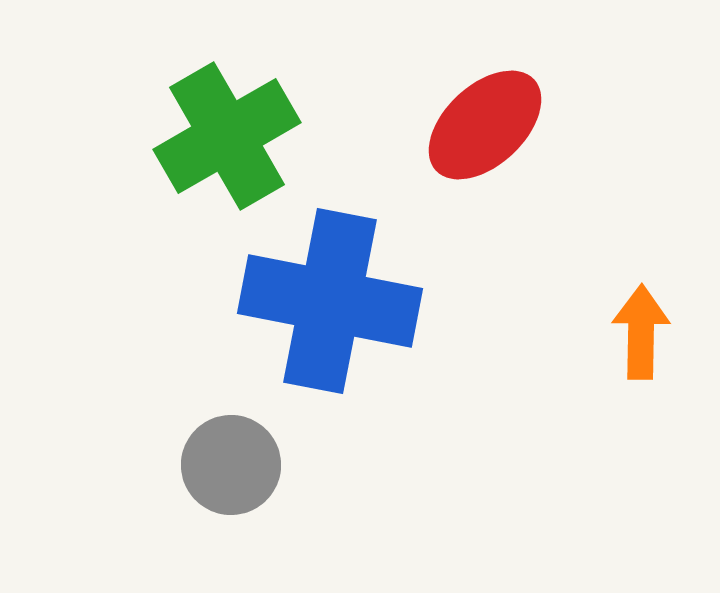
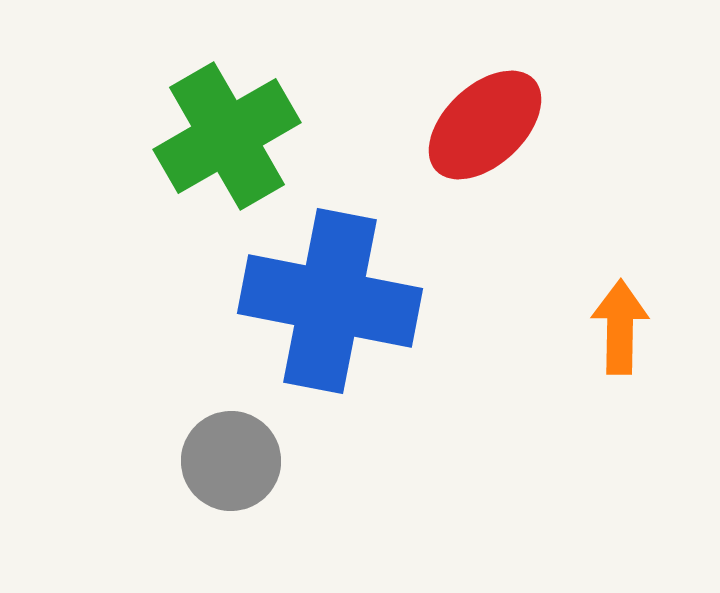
orange arrow: moved 21 px left, 5 px up
gray circle: moved 4 px up
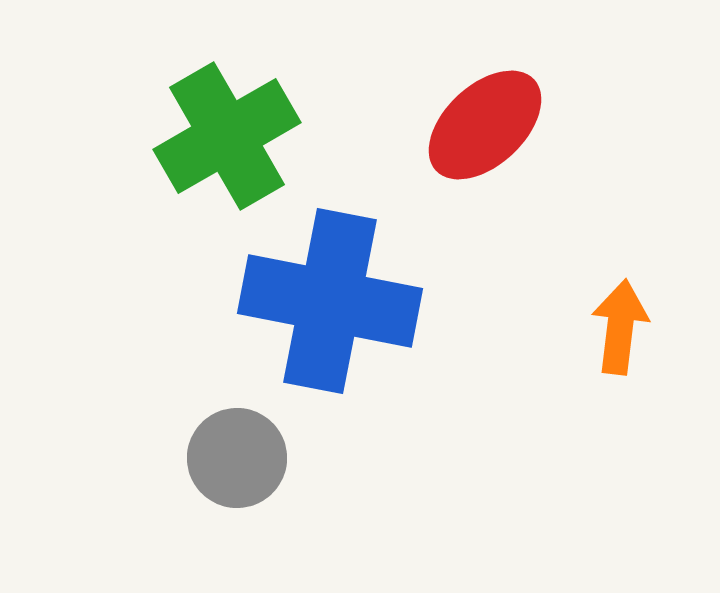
orange arrow: rotated 6 degrees clockwise
gray circle: moved 6 px right, 3 px up
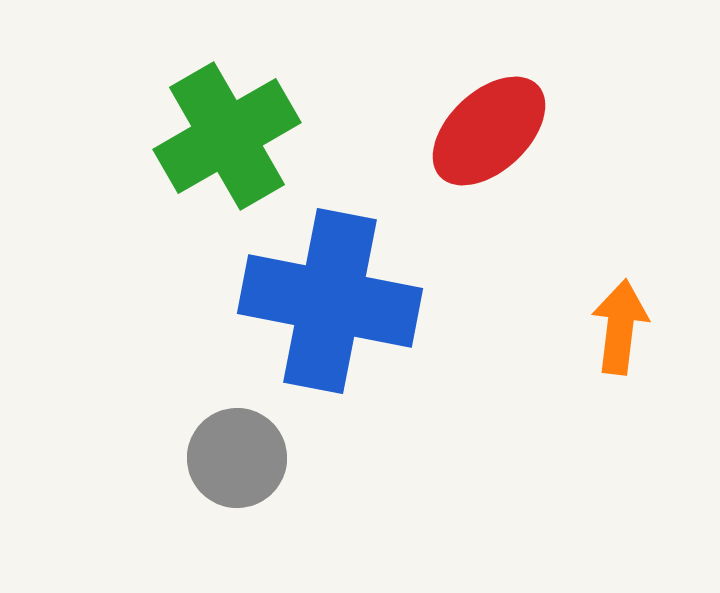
red ellipse: moved 4 px right, 6 px down
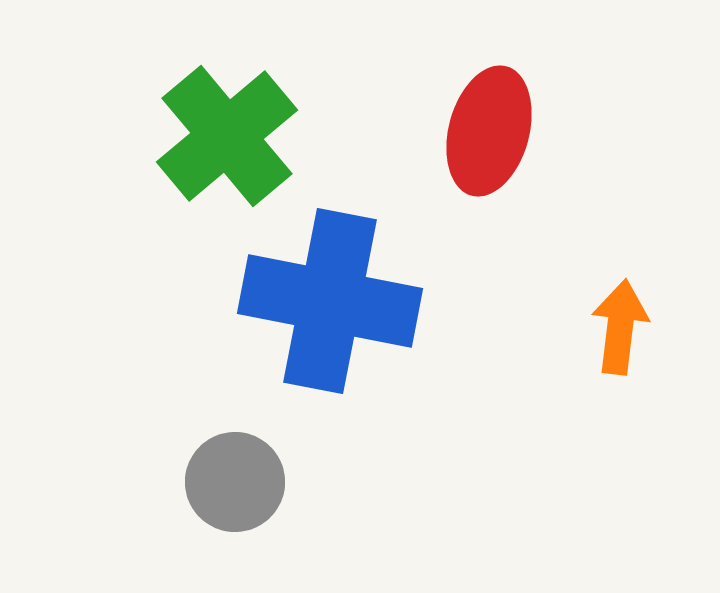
red ellipse: rotated 32 degrees counterclockwise
green cross: rotated 10 degrees counterclockwise
gray circle: moved 2 px left, 24 px down
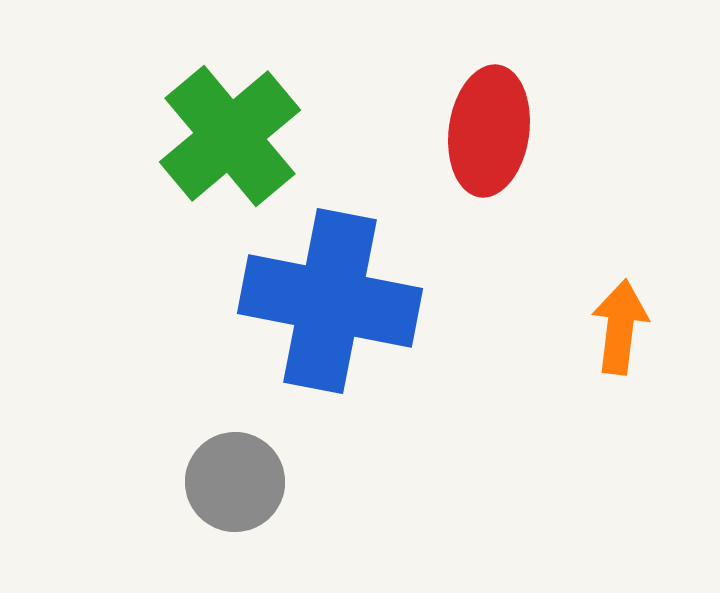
red ellipse: rotated 7 degrees counterclockwise
green cross: moved 3 px right
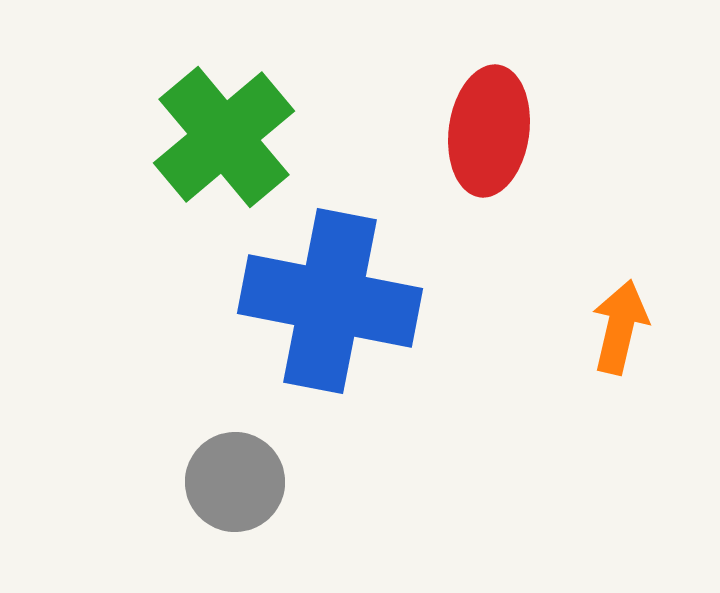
green cross: moved 6 px left, 1 px down
orange arrow: rotated 6 degrees clockwise
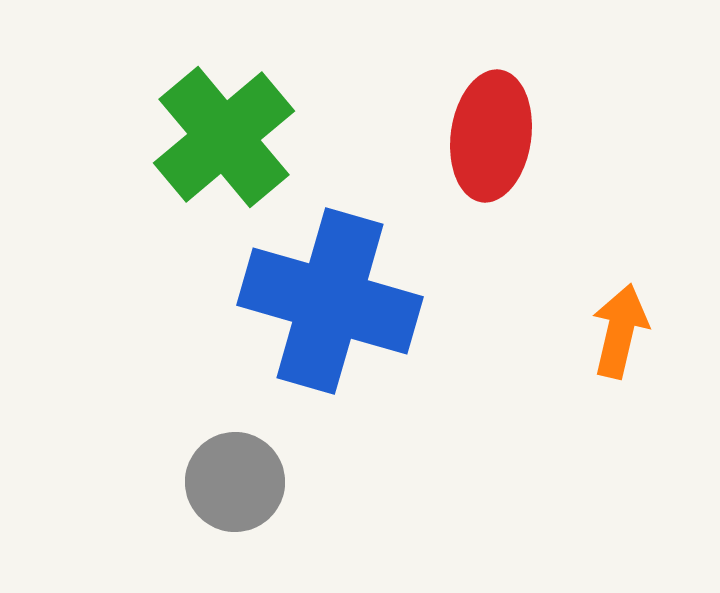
red ellipse: moved 2 px right, 5 px down
blue cross: rotated 5 degrees clockwise
orange arrow: moved 4 px down
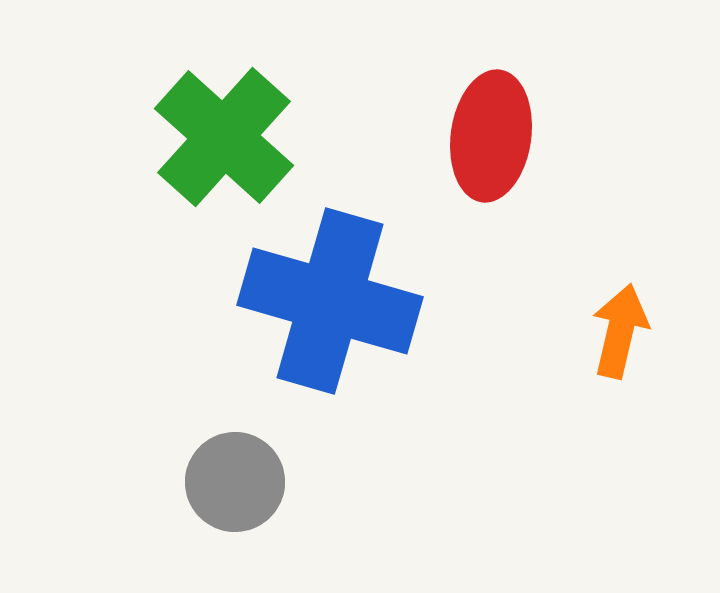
green cross: rotated 8 degrees counterclockwise
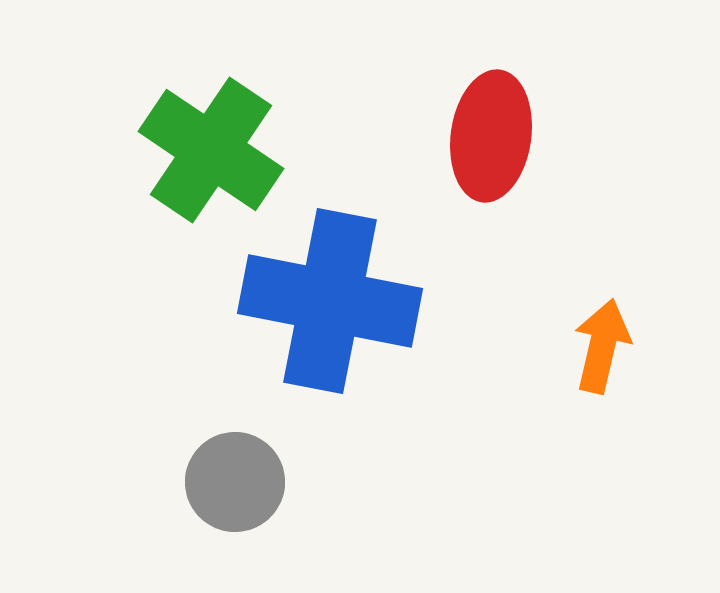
green cross: moved 13 px left, 13 px down; rotated 8 degrees counterclockwise
blue cross: rotated 5 degrees counterclockwise
orange arrow: moved 18 px left, 15 px down
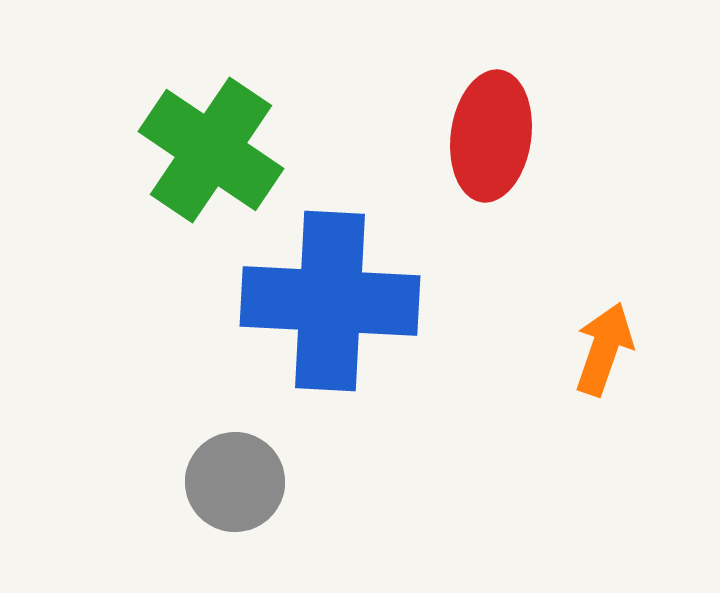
blue cross: rotated 8 degrees counterclockwise
orange arrow: moved 2 px right, 3 px down; rotated 6 degrees clockwise
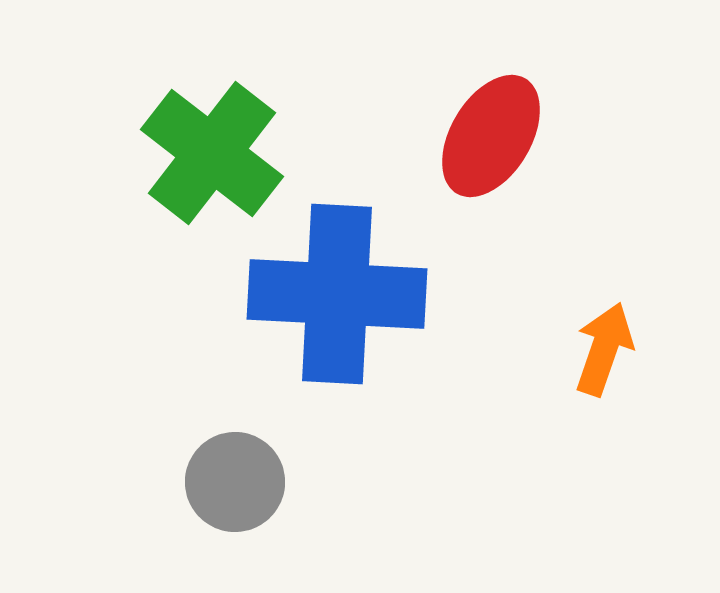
red ellipse: rotated 23 degrees clockwise
green cross: moved 1 px right, 3 px down; rotated 4 degrees clockwise
blue cross: moved 7 px right, 7 px up
